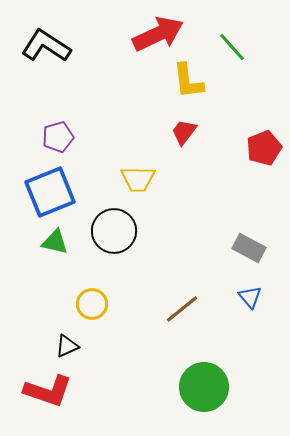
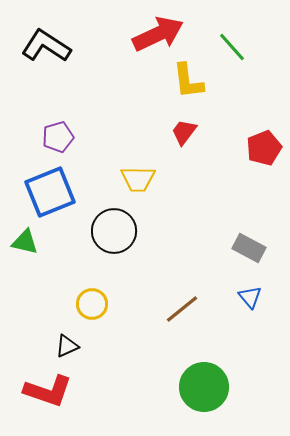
green triangle: moved 30 px left
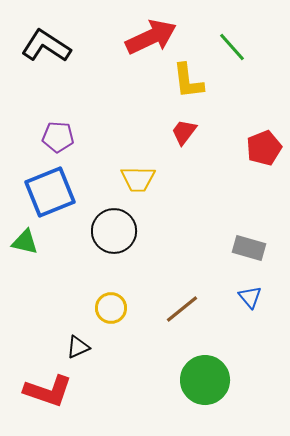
red arrow: moved 7 px left, 3 px down
purple pentagon: rotated 20 degrees clockwise
gray rectangle: rotated 12 degrees counterclockwise
yellow circle: moved 19 px right, 4 px down
black triangle: moved 11 px right, 1 px down
green circle: moved 1 px right, 7 px up
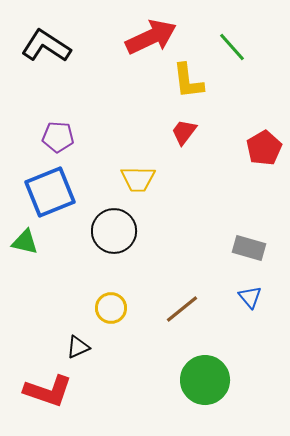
red pentagon: rotated 8 degrees counterclockwise
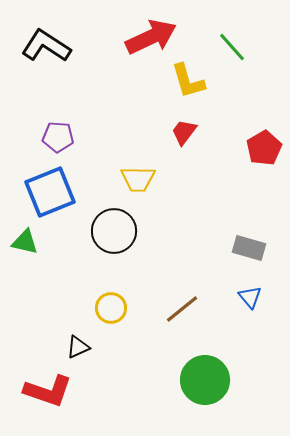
yellow L-shape: rotated 9 degrees counterclockwise
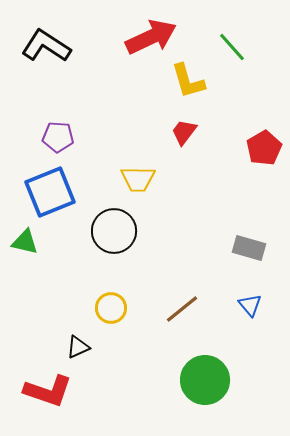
blue triangle: moved 8 px down
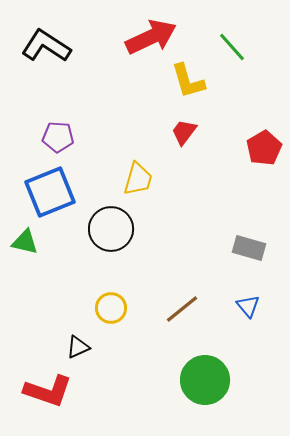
yellow trapezoid: rotated 75 degrees counterclockwise
black circle: moved 3 px left, 2 px up
blue triangle: moved 2 px left, 1 px down
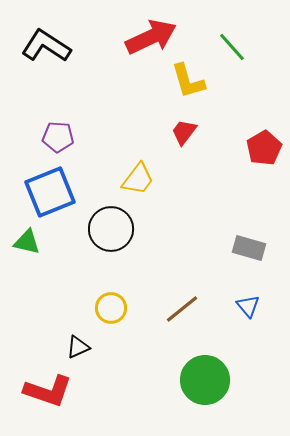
yellow trapezoid: rotated 21 degrees clockwise
green triangle: moved 2 px right
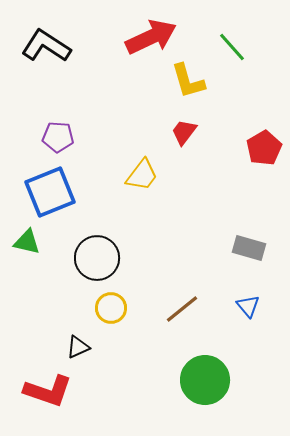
yellow trapezoid: moved 4 px right, 4 px up
black circle: moved 14 px left, 29 px down
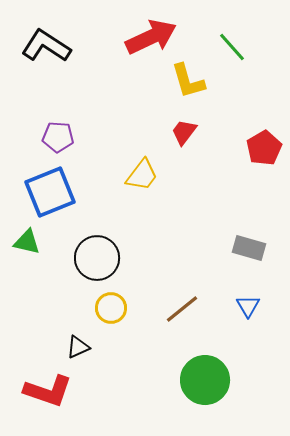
blue triangle: rotated 10 degrees clockwise
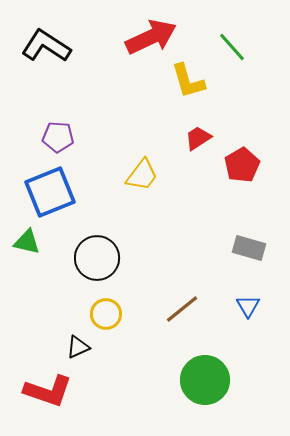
red trapezoid: moved 14 px right, 6 px down; rotated 20 degrees clockwise
red pentagon: moved 22 px left, 17 px down
yellow circle: moved 5 px left, 6 px down
